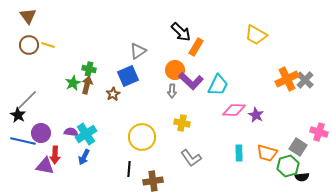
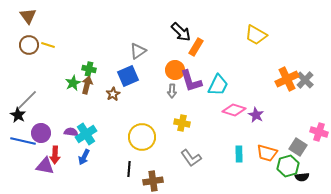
purple L-shape: rotated 30 degrees clockwise
pink diamond: rotated 15 degrees clockwise
cyan rectangle: moved 1 px down
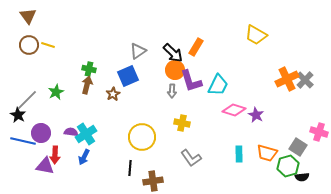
black arrow: moved 8 px left, 21 px down
green star: moved 17 px left, 9 px down
black line: moved 1 px right, 1 px up
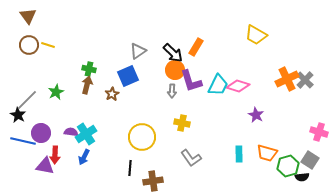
brown star: moved 1 px left
pink diamond: moved 4 px right, 24 px up
gray square: moved 12 px right, 13 px down
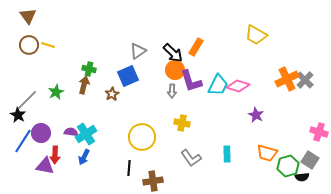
brown arrow: moved 3 px left
blue line: rotated 70 degrees counterclockwise
cyan rectangle: moved 12 px left
black line: moved 1 px left
